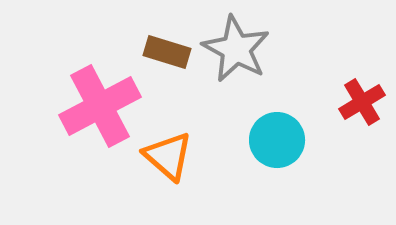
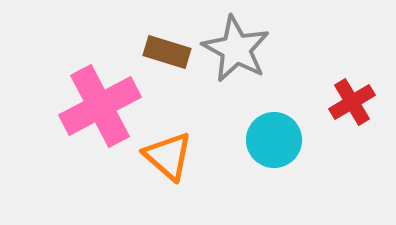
red cross: moved 10 px left
cyan circle: moved 3 px left
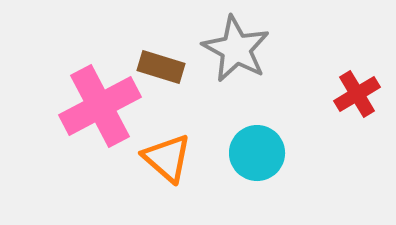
brown rectangle: moved 6 px left, 15 px down
red cross: moved 5 px right, 8 px up
cyan circle: moved 17 px left, 13 px down
orange triangle: moved 1 px left, 2 px down
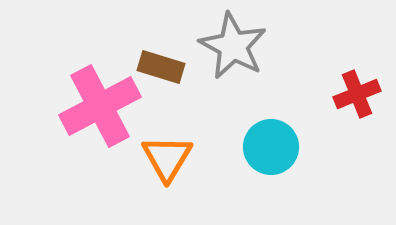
gray star: moved 3 px left, 3 px up
red cross: rotated 9 degrees clockwise
cyan circle: moved 14 px right, 6 px up
orange triangle: rotated 20 degrees clockwise
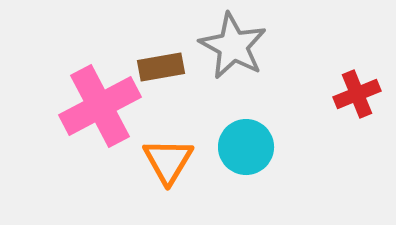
brown rectangle: rotated 27 degrees counterclockwise
cyan circle: moved 25 px left
orange triangle: moved 1 px right, 3 px down
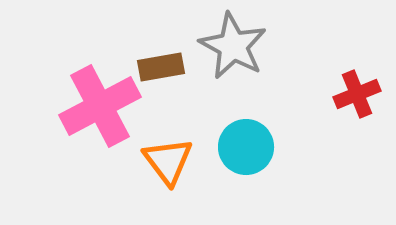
orange triangle: rotated 8 degrees counterclockwise
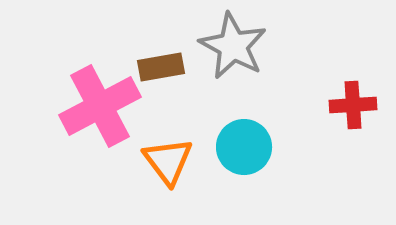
red cross: moved 4 px left, 11 px down; rotated 18 degrees clockwise
cyan circle: moved 2 px left
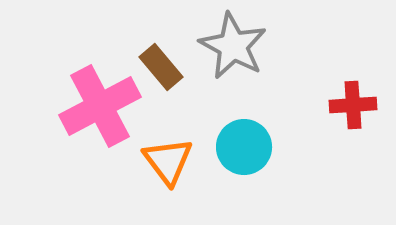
brown rectangle: rotated 60 degrees clockwise
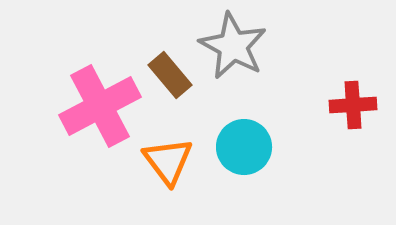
brown rectangle: moved 9 px right, 8 px down
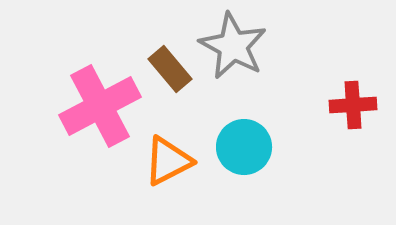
brown rectangle: moved 6 px up
orange triangle: rotated 40 degrees clockwise
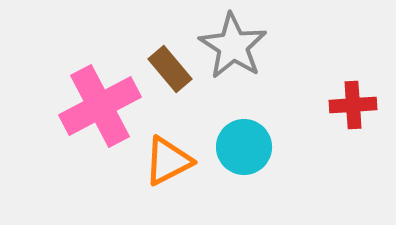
gray star: rotated 4 degrees clockwise
